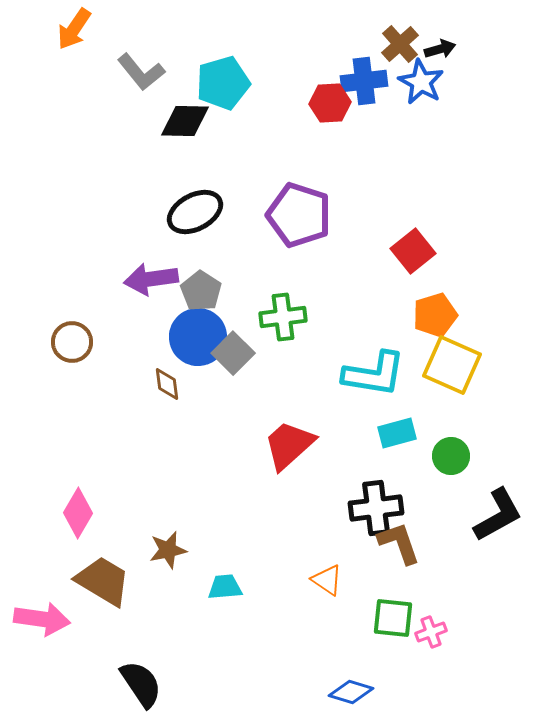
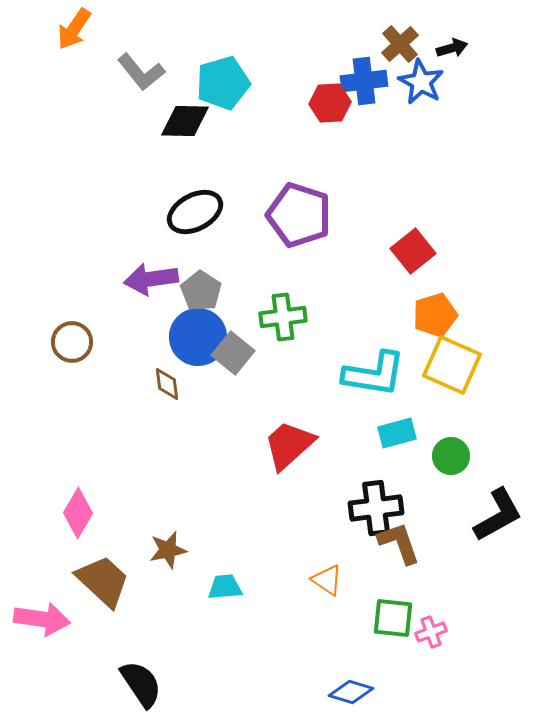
black arrow: moved 12 px right, 1 px up
gray square: rotated 6 degrees counterclockwise
brown trapezoid: rotated 12 degrees clockwise
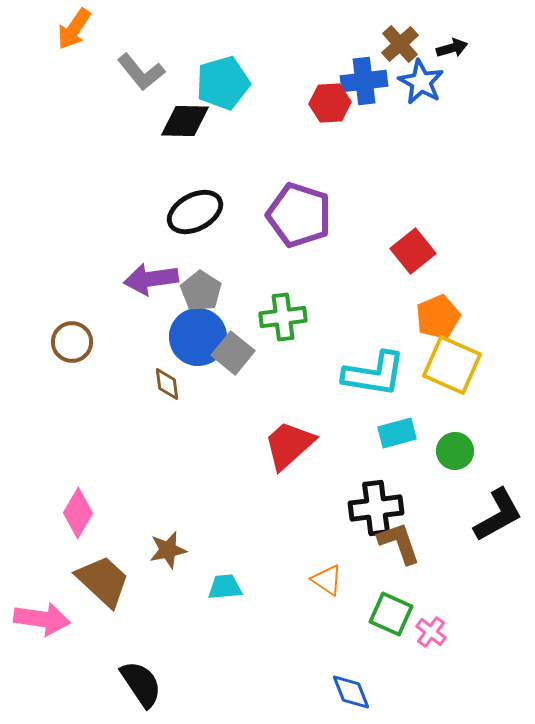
orange pentagon: moved 3 px right, 2 px down; rotated 6 degrees counterclockwise
green circle: moved 4 px right, 5 px up
green square: moved 2 px left, 4 px up; rotated 18 degrees clockwise
pink cross: rotated 32 degrees counterclockwise
blue diamond: rotated 51 degrees clockwise
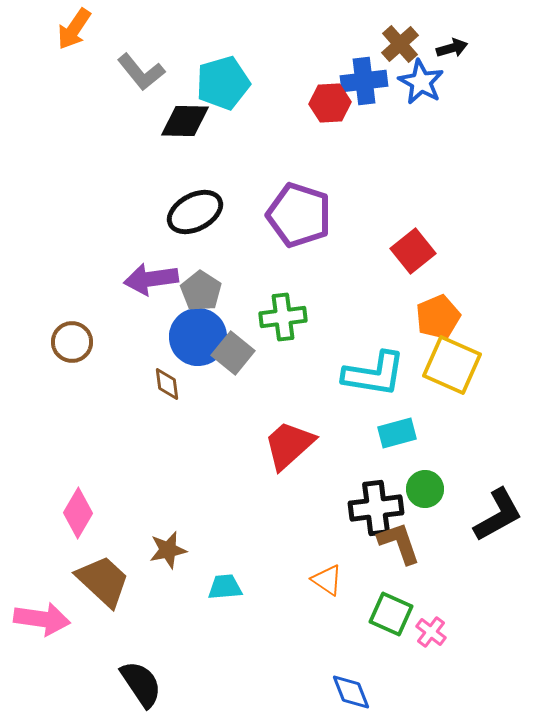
green circle: moved 30 px left, 38 px down
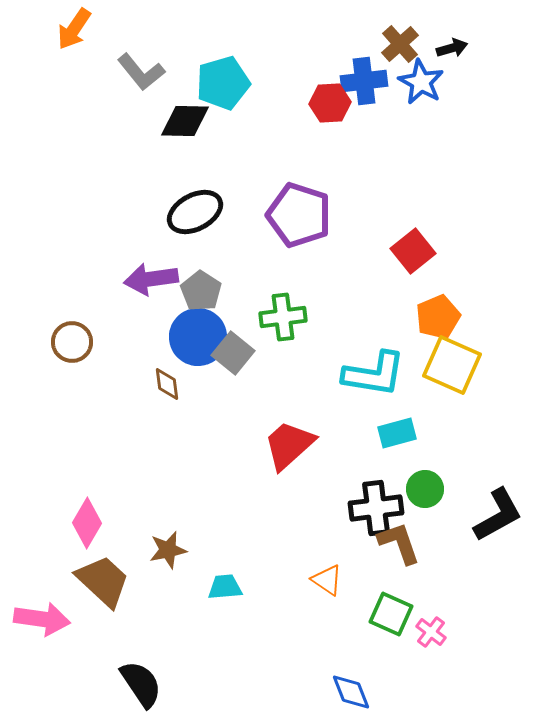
pink diamond: moved 9 px right, 10 px down
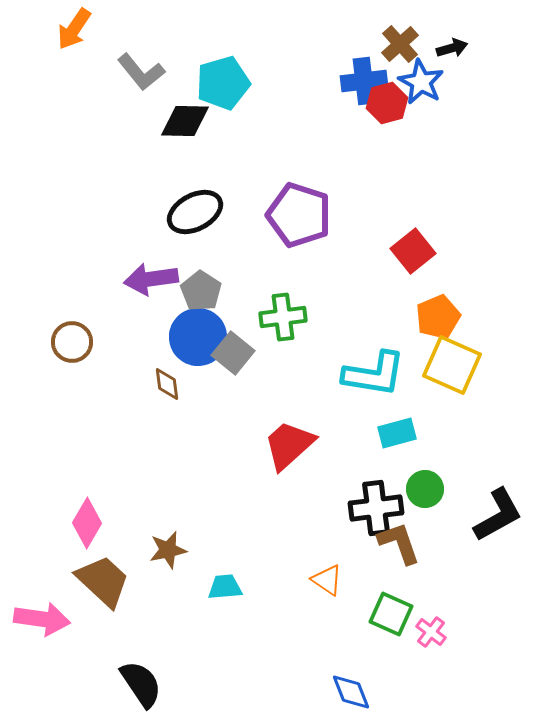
red hexagon: moved 57 px right; rotated 12 degrees counterclockwise
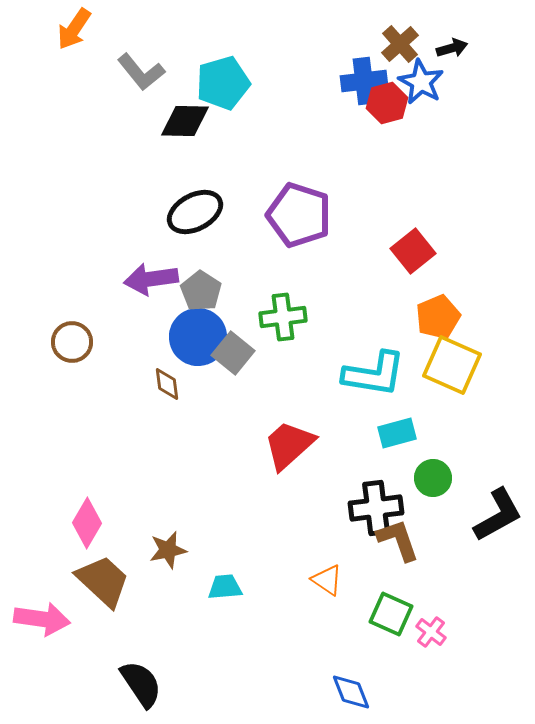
green circle: moved 8 px right, 11 px up
brown L-shape: moved 1 px left, 3 px up
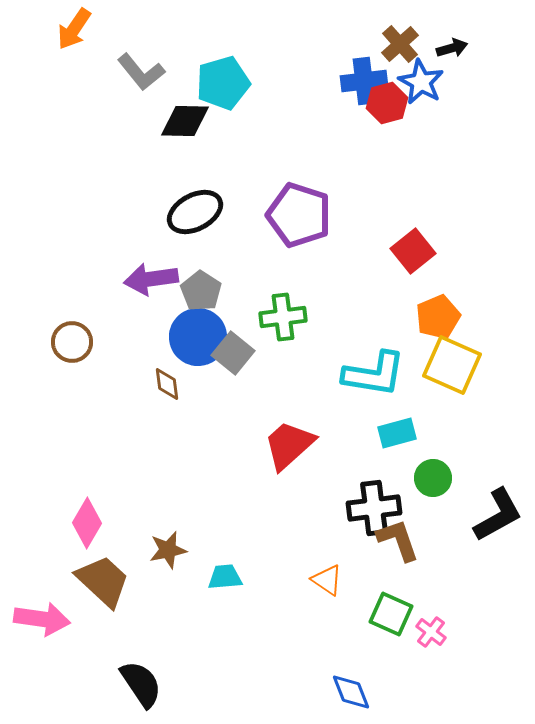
black cross: moved 2 px left
cyan trapezoid: moved 10 px up
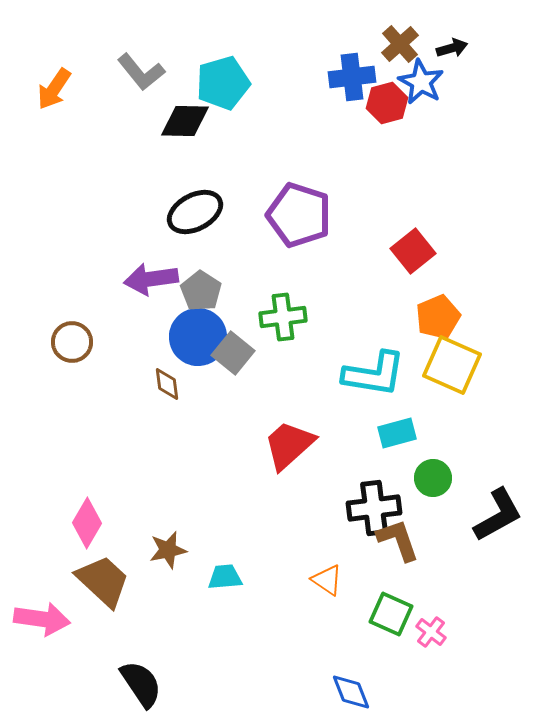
orange arrow: moved 20 px left, 60 px down
blue cross: moved 12 px left, 4 px up
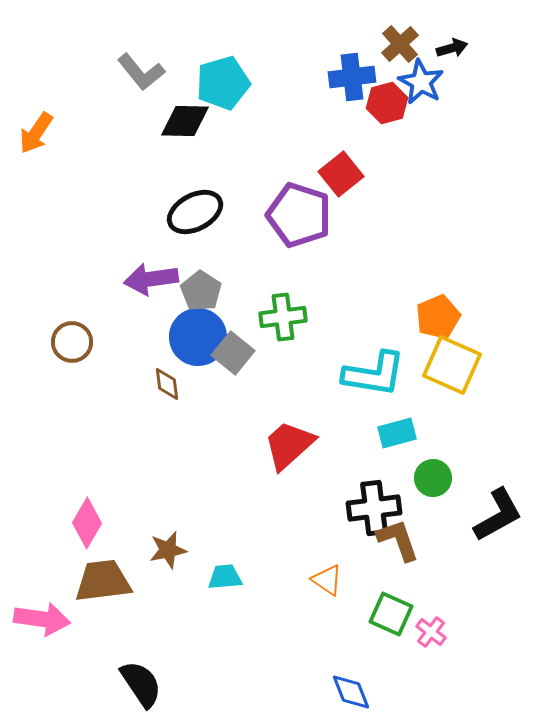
orange arrow: moved 18 px left, 44 px down
red square: moved 72 px left, 77 px up
brown trapezoid: rotated 50 degrees counterclockwise
